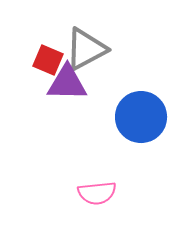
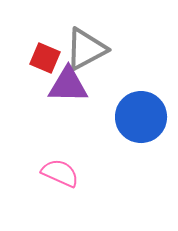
red square: moved 3 px left, 2 px up
purple triangle: moved 1 px right, 2 px down
pink semicircle: moved 37 px left, 20 px up; rotated 150 degrees counterclockwise
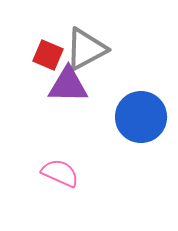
red square: moved 3 px right, 3 px up
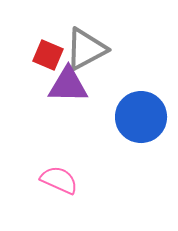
pink semicircle: moved 1 px left, 7 px down
